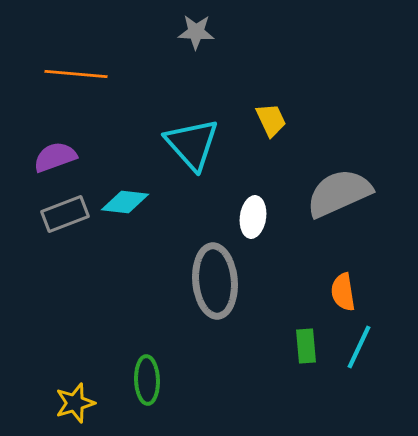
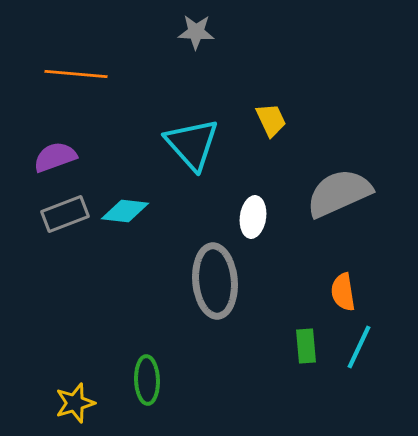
cyan diamond: moved 9 px down
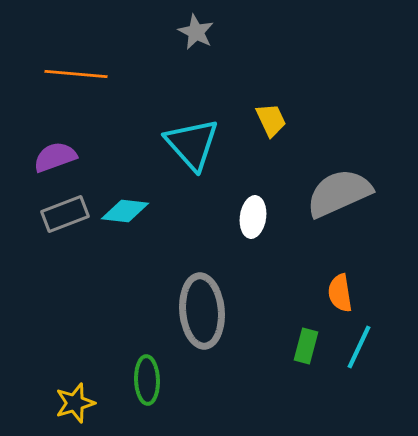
gray star: rotated 24 degrees clockwise
gray ellipse: moved 13 px left, 30 px down
orange semicircle: moved 3 px left, 1 px down
green rectangle: rotated 20 degrees clockwise
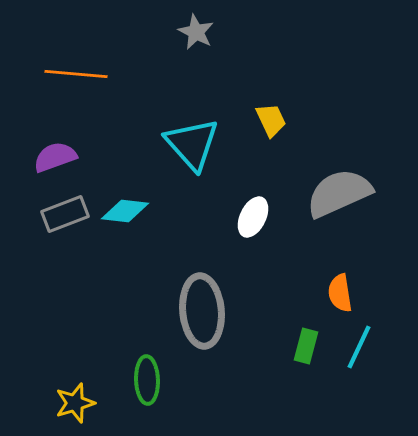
white ellipse: rotated 18 degrees clockwise
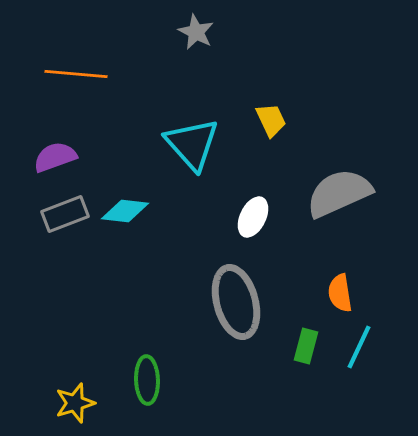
gray ellipse: moved 34 px right, 9 px up; rotated 10 degrees counterclockwise
